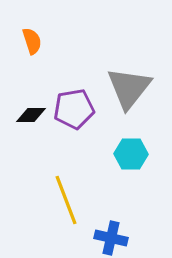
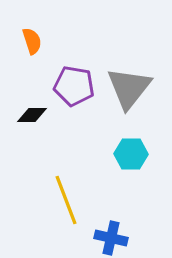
purple pentagon: moved 23 px up; rotated 18 degrees clockwise
black diamond: moved 1 px right
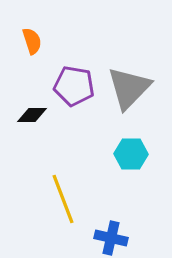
gray triangle: rotated 6 degrees clockwise
yellow line: moved 3 px left, 1 px up
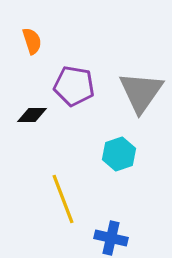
gray triangle: moved 12 px right, 4 px down; rotated 9 degrees counterclockwise
cyan hexagon: moved 12 px left; rotated 20 degrees counterclockwise
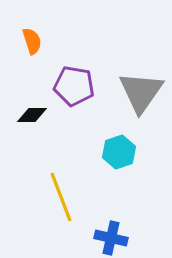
cyan hexagon: moved 2 px up
yellow line: moved 2 px left, 2 px up
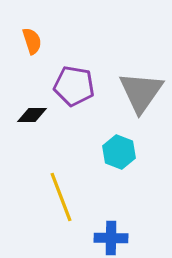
cyan hexagon: rotated 20 degrees counterclockwise
blue cross: rotated 12 degrees counterclockwise
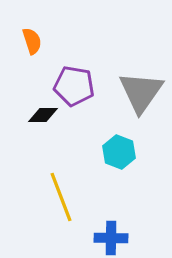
black diamond: moved 11 px right
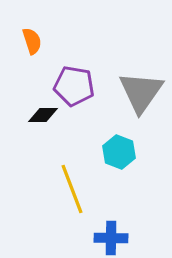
yellow line: moved 11 px right, 8 px up
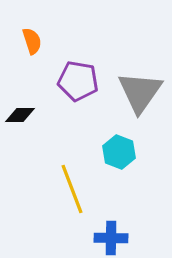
purple pentagon: moved 4 px right, 5 px up
gray triangle: moved 1 px left
black diamond: moved 23 px left
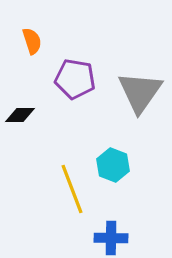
purple pentagon: moved 3 px left, 2 px up
cyan hexagon: moved 6 px left, 13 px down
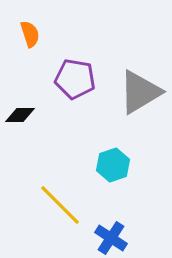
orange semicircle: moved 2 px left, 7 px up
gray triangle: rotated 24 degrees clockwise
cyan hexagon: rotated 20 degrees clockwise
yellow line: moved 12 px left, 16 px down; rotated 24 degrees counterclockwise
blue cross: rotated 32 degrees clockwise
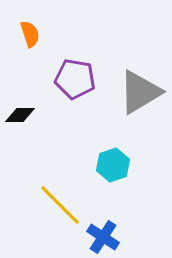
blue cross: moved 8 px left, 1 px up
